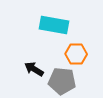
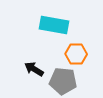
gray pentagon: moved 1 px right
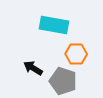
black arrow: moved 1 px left, 1 px up
gray pentagon: rotated 12 degrees clockwise
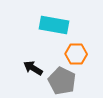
gray pentagon: moved 1 px left; rotated 8 degrees clockwise
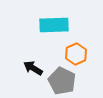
cyan rectangle: rotated 12 degrees counterclockwise
orange hexagon: rotated 25 degrees counterclockwise
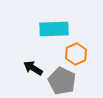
cyan rectangle: moved 4 px down
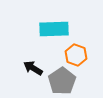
orange hexagon: moved 1 px down; rotated 15 degrees counterclockwise
gray pentagon: rotated 12 degrees clockwise
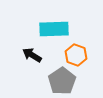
black arrow: moved 1 px left, 13 px up
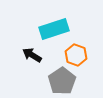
cyan rectangle: rotated 16 degrees counterclockwise
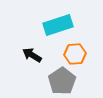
cyan rectangle: moved 4 px right, 4 px up
orange hexagon: moved 1 px left, 1 px up; rotated 25 degrees counterclockwise
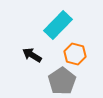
cyan rectangle: rotated 28 degrees counterclockwise
orange hexagon: rotated 20 degrees clockwise
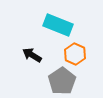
cyan rectangle: rotated 68 degrees clockwise
orange hexagon: rotated 10 degrees clockwise
